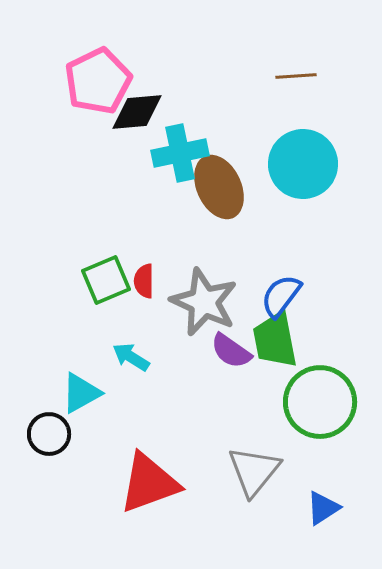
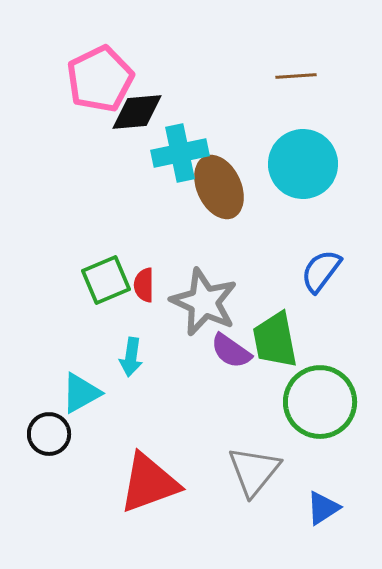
pink pentagon: moved 2 px right, 2 px up
red semicircle: moved 4 px down
blue semicircle: moved 40 px right, 25 px up
cyan arrow: rotated 114 degrees counterclockwise
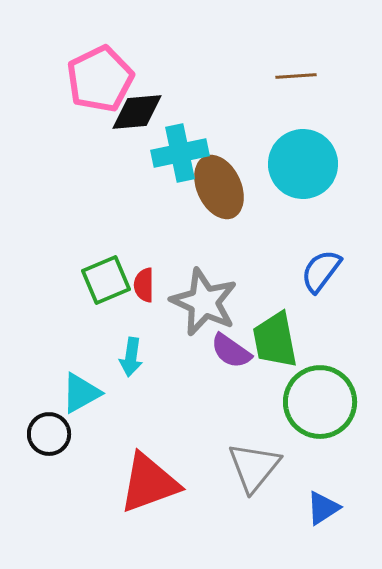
gray triangle: moved 4 px up
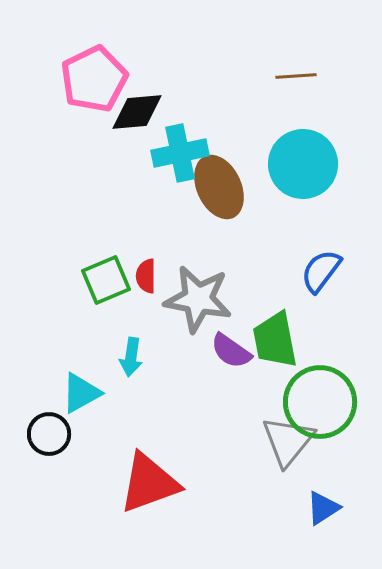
pink pentagon: moved 6 px left
red semicircle: moved 2 px right, 9 px up
gray star: moved 6 px left, 3 px up; rotated 14 degrees counterclockwise
gray triangle: moved 34 px right, 26 px up
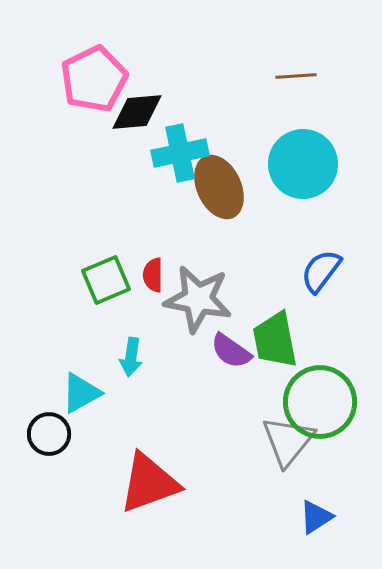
red semicircle: moved 7 px right, 1 px up
blue triangle: moved 7 px left, 9 px down
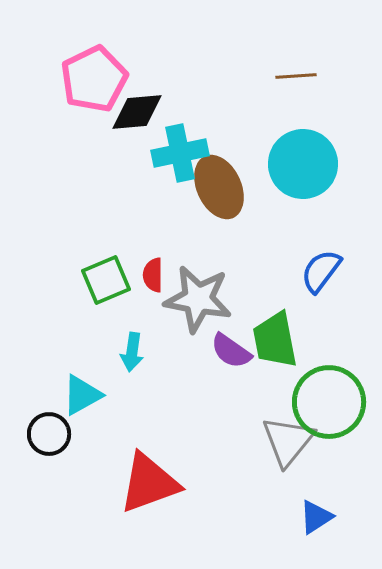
cyan arrow: moved 1 px right, 5 px up
cyan triangle: moved 1 px right, 2 px down
green circle: moved 9 px right
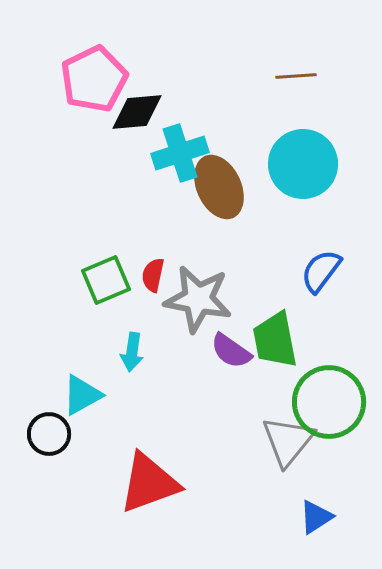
cyan cross: rotated 6 degrees counterclockwise
red semicircle: rotated 12 degrees clockwise
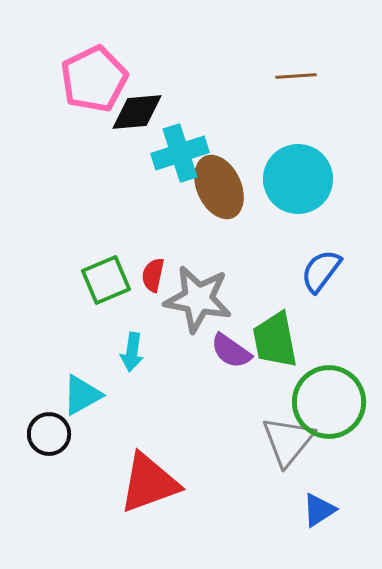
cyan circle: moved 5 px left, 15 px down
blue triangle: moved 3 px right, 7 px up
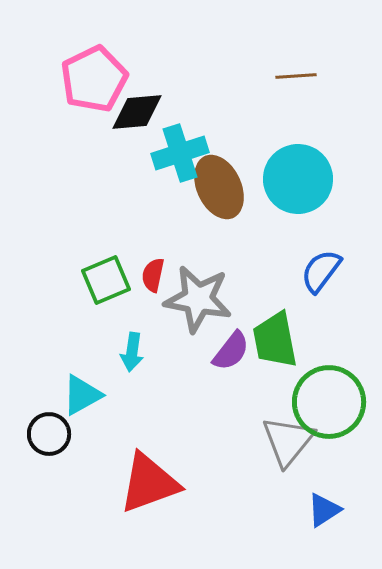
purple semicircle: rotated 87 degrees counterclockwise
blue triangle: moved 5 px right
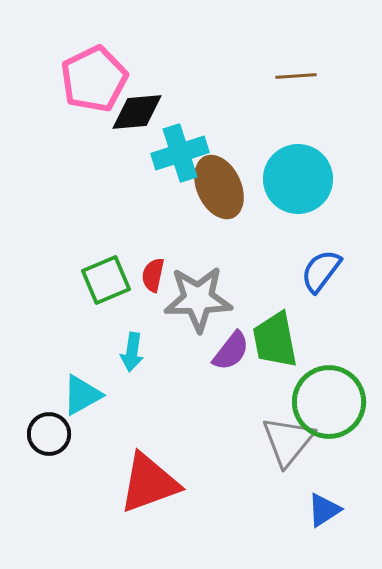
gray star: rotated 12 degrees counterclockwise
